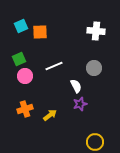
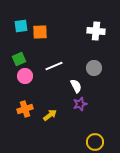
cyan square: rotated 16 degrees clockwise
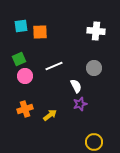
yellow circle: moved 1 px left
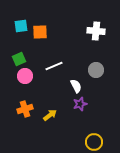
gray circle: moved 2 px right, 2 px down
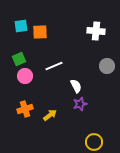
gray circle: moved 11 px right, 4 px up
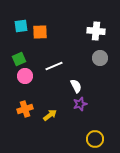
gray circle: moved 7 px left, 8 px up
yellow circle: moved 1 px right, 3 px up
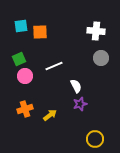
gray circle: moved 1 px right
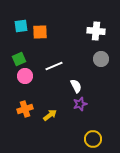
gray circle: moved 1 px down
yellow circle: moved 2 px left
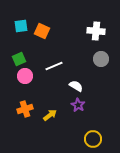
orange square: moved 2 px right, 1 px up; rotated 28 degrees clockwise
white semicircle: rotated 32 degrees counterclockwise
purple star: moved 2 px left, 1 px down; rotated 24 degrees counterclockwise
